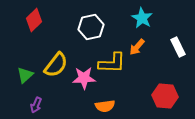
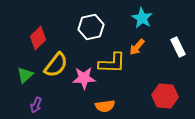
red diamond: moved 4 px right, 18 px down
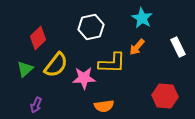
green triangle: moved 6 px up
orange semicircle: moved 1 px left
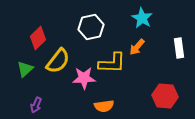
white rectangle: moved 1 px right, 1 px down; rotated 18 degrees clockwise
yellow semicircle: moved 2 px right, 4 px up
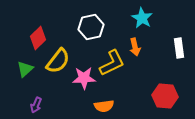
orange arrow: moved 2 px left; rotated 54 degrees counterclockwise
yellow L-shape: rotated 28 degrees counterclockwise
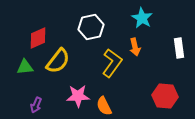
red diamond: rotated 20 degrees clockwise
yellow L-shape: rotated 28 degrees counterclockwise
green triangle: moved 2 px up; rotated 36 degrees clockwise
pink star: moved 6 px left, 18 px down
orange semicircle: rotated 72 degrees clockwise
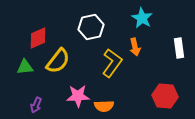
orange semicircle: rotated 66 degrees counterclockwise
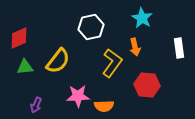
red diamond: moved 19 px left
red hexagon: moved 18 px left, 11 px up
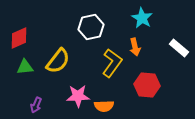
white rectangle: rotated 42 degrees counterclockwise
